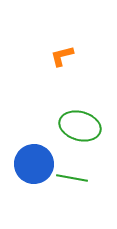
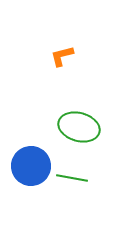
green ellipse: moved 1 px left, 1 px down
blue circle: moved 3 px left, 2 px down
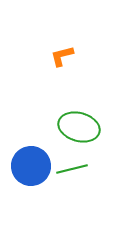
green line: moved 9 px up; rotated 24 degrees counterclockwise
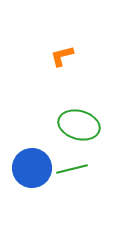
green ellipse: moved 2 px up
blue circle: moved 1 px right, 2 px down
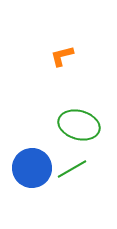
green line: rotated 16 degrees counterclockwise
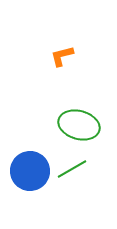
blue circle: moved 2 px left, 3 px down
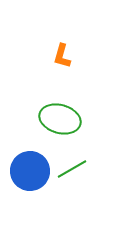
orange L-shape: rotated 60 degrees counterclockwise
green ellipse: moved 19 px left, 6 px up
